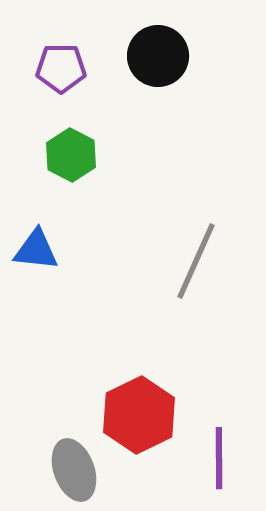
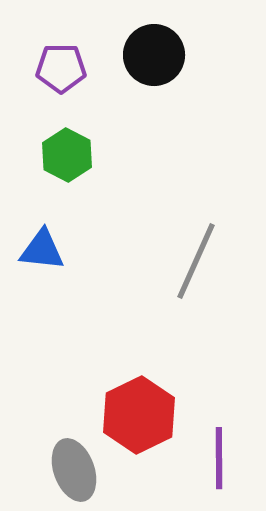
black circle: moved 4 px left, 1 px up
green hexagon: moved 4 px left
blue triangle: moved 6 px right
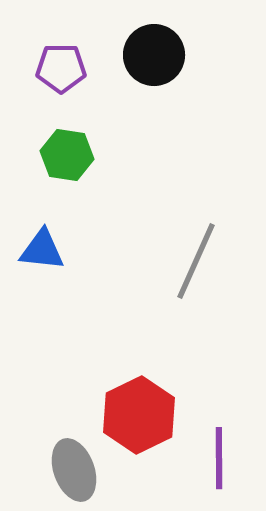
green hexagon: rotated 18 degrees counterclockwise
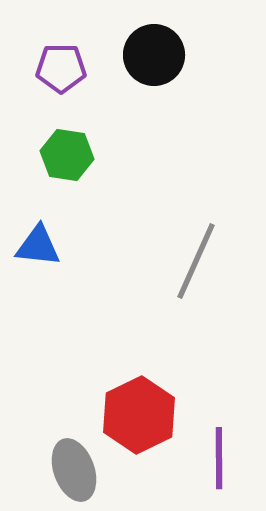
blue triangle: moved 4 px left, 4 px up
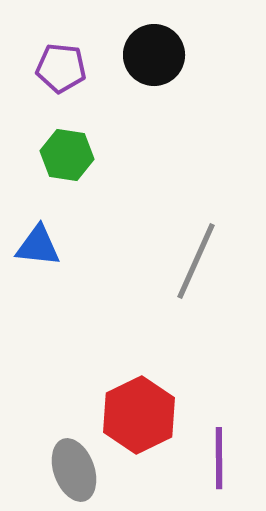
purple pentagon: rotated 6 degrees clockwise
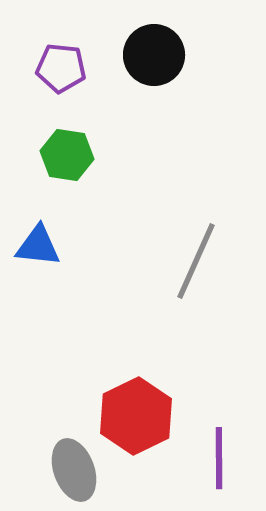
red hexagon: moved 3 px left, 1 px down
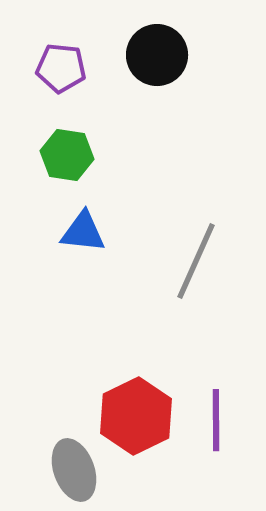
black circle: moved 3 px right
blue triangle: moved 45 px right, 14 px up
purple line: moved 3 px left, 38 px up
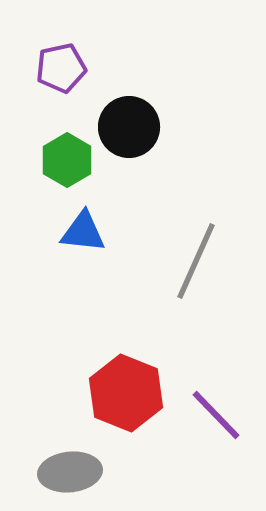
black circle: moved 28 px left, 72 px down
purple pentagon: rotated 18 degrees counterclockwise
green hexagon: moved 5 px down; rotated 21 degrees clockwise
red hexagon: moved 10 px left, 23 px up; rotated 12 degrees counterclockwise
purple line: moved 5 px up; rotated 44 degrees counterclockwise
gray ellipse: moved 4 px left, 2 px down; rotated 76 degrees counterclockwise
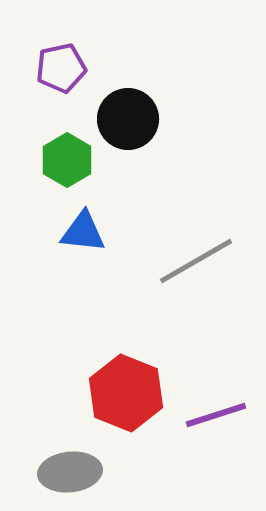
black circle: moved 1 px left, 8 px up
gray line: rotated 36 degrees clockwise
purple line: rotated 64 degrees counterclockwise
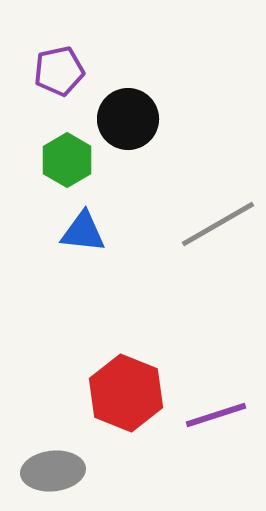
purple pentagon: moved 2 px left, 3 px down
gray line: moved 22 px right, 37 px up
gray ellipse: moved 17 px left, 1 px up
